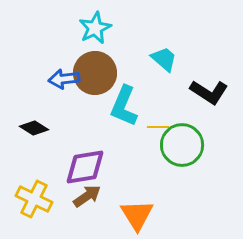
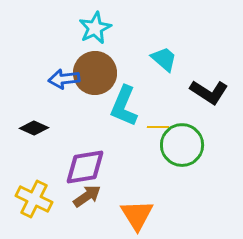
black diamond: rotated 8 degrees counterclockwise
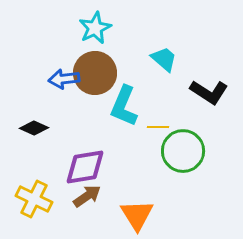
green circle: moved 1 px right, 6 px down
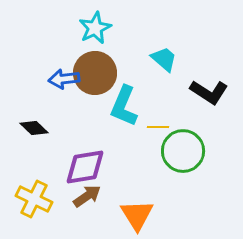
black diamond: rotated 20 degrees clockwise
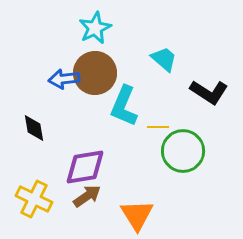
black diamond: rotated 36 degrees clockwise
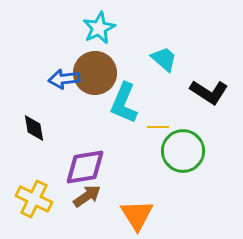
cyan star: moved 4 px right
cyan L-shape: moved 3 px up
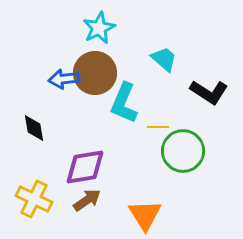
brown arrow: moved 4 px down
orange triangle: moved 8 px right
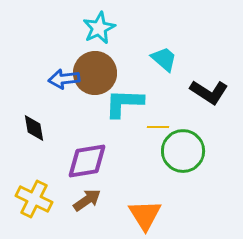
cyan L-shape: rotated 69 degrees clockwise
purple diamond: moved 2 px right, 6 px up
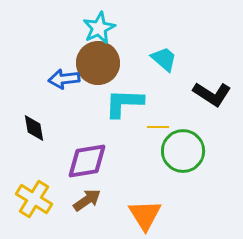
brown circle: moved 3 px right, 10 px up
black L-shape: moved 3 px right, 2 px down
yellow cross: rotated 6 degrees clockwise
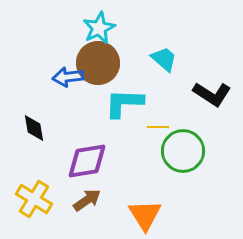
blue arrow: moved 4 px right, 2 px up
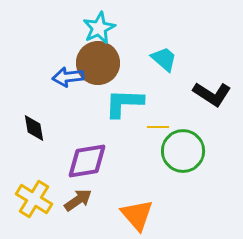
brown arrow: moved 9 px left
orange triangle: moved 8 px left; rotated 9 degrees counterclockwise
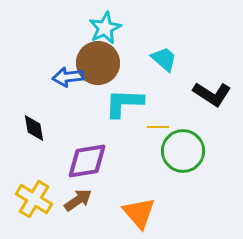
cyan star: moved 6 px right
orange triangle: moved 2 px right, 2 px up
